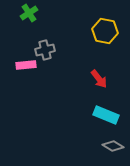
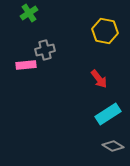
cyan rectangle: moved 2 px right, 1 px up; rotated 55 degrees counterclockwise
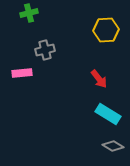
green cross: rotated 18 degrees clockwise
yellow hexagon: moved 1 px right, 1 px up; rotated 15 degrees counterclockwise
pink rectangle: moved 4 px left, 8 px down
cyan rectangle: rotated 65 degrees clockwise
